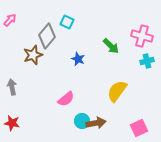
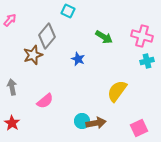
cyan square: moved 1 px right, 11 px up
green arrow: moved 7 px left, 9 px up; rotated 12 degrees counterclockwise
pink semicircle: moved 21 px left, 2 px down
red star: rotated 21 degrees clockwise
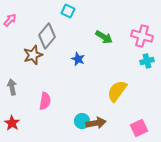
pink semicircle: rotated 42 degrees counterclockwise
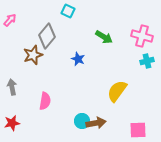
red star: rotated 28 degrees clockwise
pink square: moved 1 px left, 2 px down; rotated 24 degrees clockwise
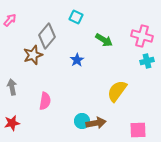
cyan square: moved 8 px right, 6 px down
green arrow: moved 3 px down
blue star: moved 1 px left, 1 px down; rotated 16 degrees clockwise
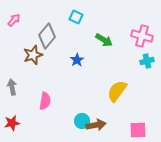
pink arrow: moved 4 px right
brown arrow: moved 2 px down
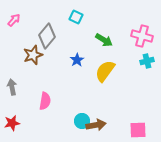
yellow semicircle: moved 12 px left, 20 px up
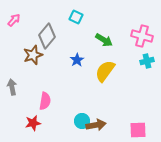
red star: moved 21 px right
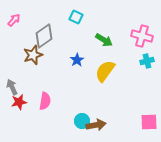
gray diamond: moved 3 px left; rotated 15 degrees clockwise
gray arrow: rotated 14 degrees counterclockwise
red star: moved 14 px left, 21 px up
pink square: moved 11 px right, 8 px up
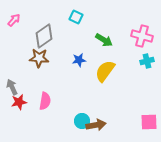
brown star: moved 6 px right, 3 px down; rotated 24 degrees clockwise
blue star: moved 2 px right; rotated 24 degrees clockwise
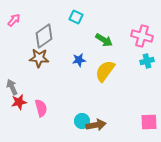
pink semicircle: moved 4 px left, 7 px down; rotated 24 degrees counterclockwise
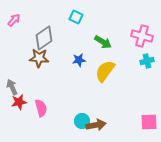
gray diamond: moved 2 px down
green arrow: moved 1 px left, 2 px down
